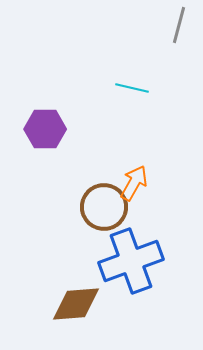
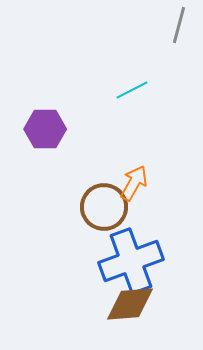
cyan line: moved 2 px down; rotated 40 degrees counterclockwise
brown diamond: moved 54 px right
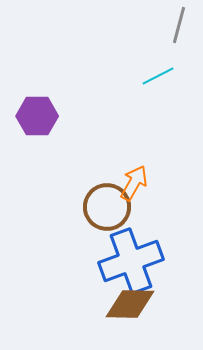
cyan line: moved 26 px right, 14 px up
purple hexagon: moved 8 px left, 13 px up
brown circle: moved 3 px right
brown diamond: rotated 6 degrees clockwise
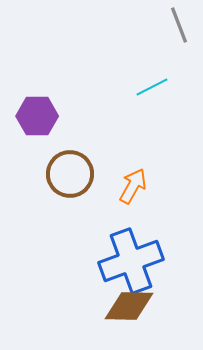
gray line: rotated 36 degrees counterclockwise
cyan line: moved 6 px left, 11 px down
orange arrow: moved 1 px left, 3 px down
brown circle: moved 37 px left, 33 px up
brown diamond: moved 1 px left, 2 px down
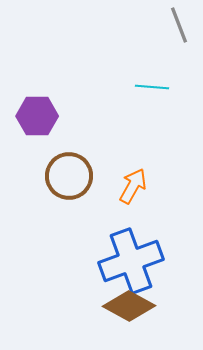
cyan line: rotated 32 degrees clockwise
brown circle: moved 1 px left, 2 px down
brown diamond: rotated 27 degrees clockwise
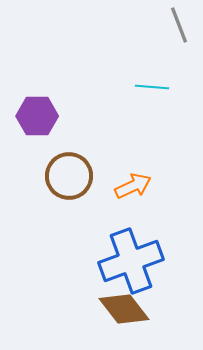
orange arrow: rotated 36 degrees clockwise
brown diamond: moved 5 px left, 3 px down; rotated 24 degrees clockwise
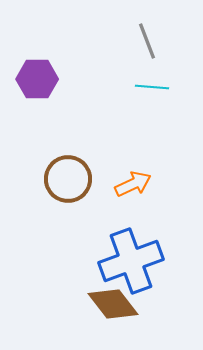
gray line: moved 32 px left, 16 px down
purple hexagon: moved 37 px up
brown circle: moved 1 px left, 3 px down
orange arrow: moved 2 px up
brown diamond: moved 11 px left, 5 px up
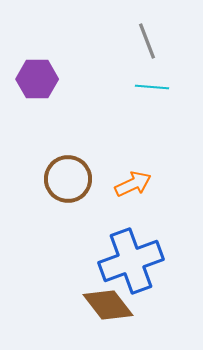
brown diamond: moved 5 px left, 1 px down
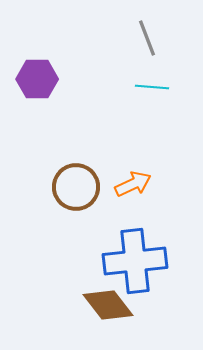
gray line: moved 3 px up
brown circle: moved 8 px right, 8 px down
blue cross: moved 4 px right; rotated 14 degrees clockwise
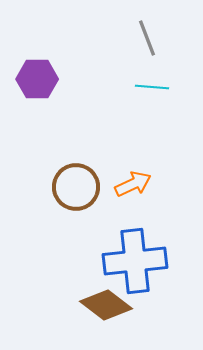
brown diamond: moved 2 px left; rotated 15 degrees counterclockwise
